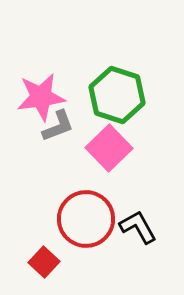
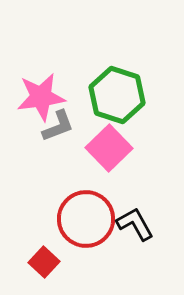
black L-shape: moved 3 px left, 3 px up
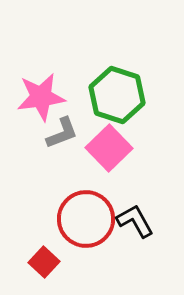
gray L-shape: moved 4 px right, 7 px down
black L-shape: moved 3 px up
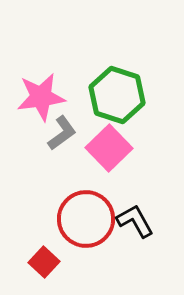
gray L-shape: rotated 15 degrees counterclockwise
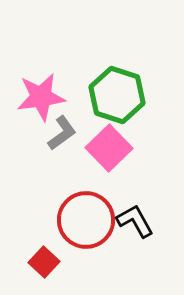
red circle: moved 1 px down
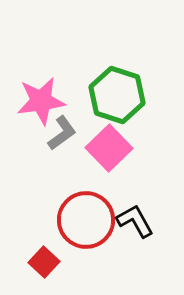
pink star: moved 4 px down
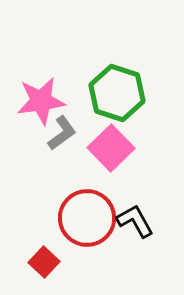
green hexagon: moved 2 px up
pink square: moved 2 px right
red circle: moved 1 px right, 2 px up
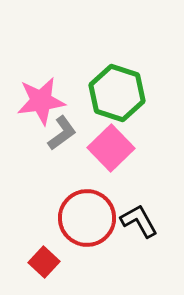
black L-shape: moved 4 px right
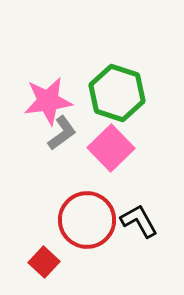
pink star: moved 7 px right
red circle: moved 2 px down
